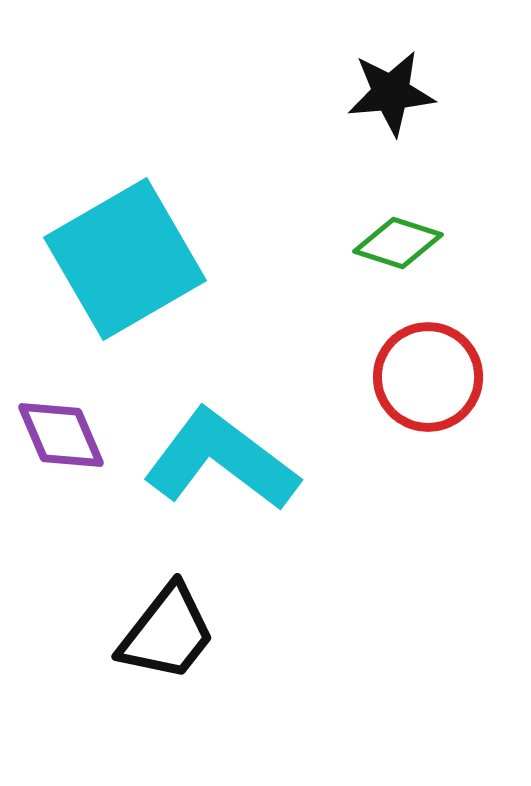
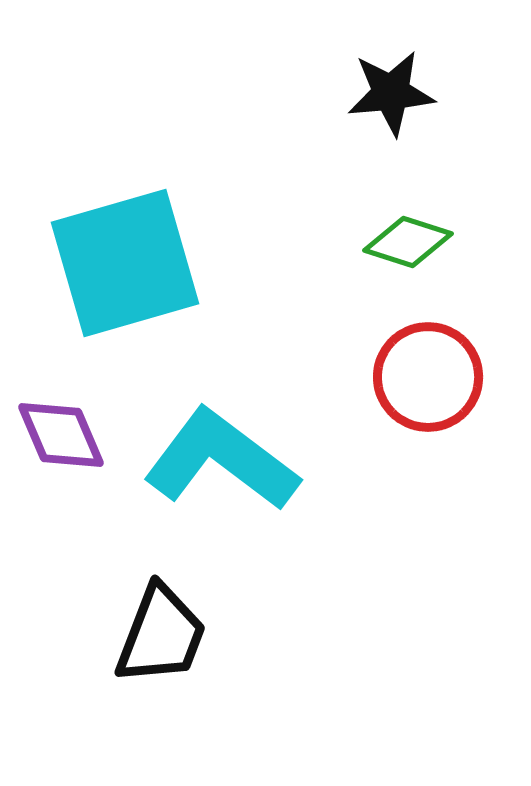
green diamond: moved 10 px right, 1 px up
cyan square: moved 4 px down; rotated 14 degrees clockwise
black trapezoid: moved 6 px left, 2 px down; rotated 17 degrees counterclockwise
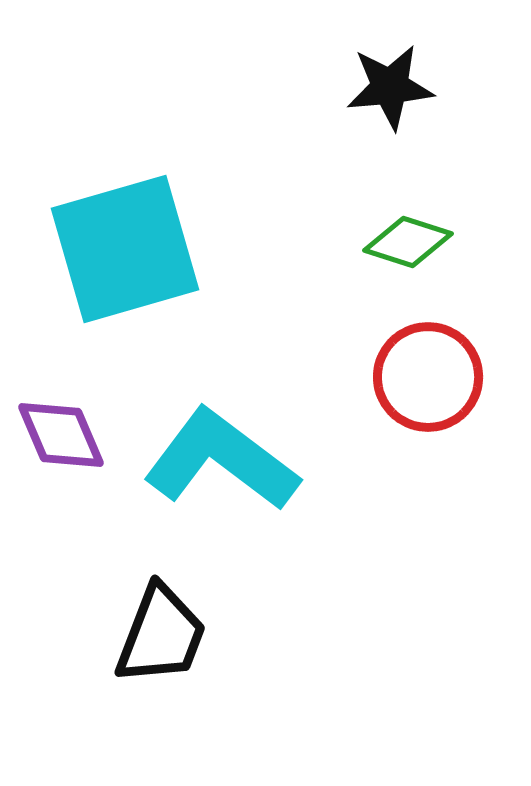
black star: moved 1 px left, 6 px up
cyan square: moved 14 px up
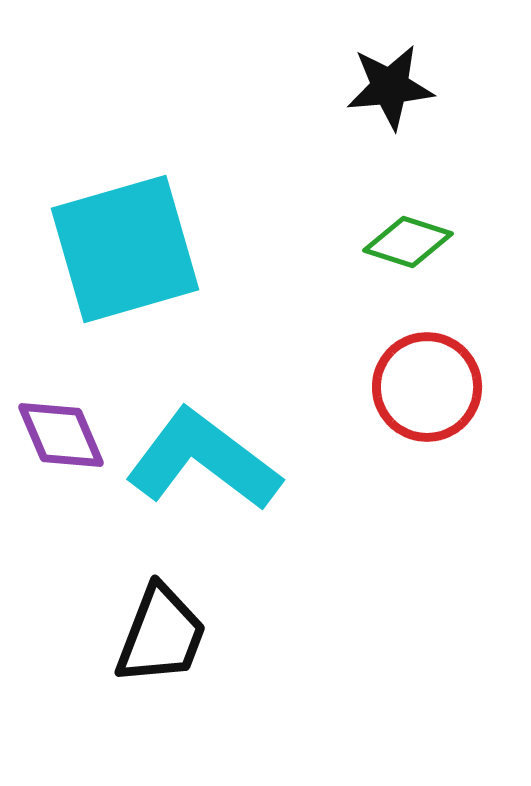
red circle: moved 1 px left, 10 px down
cyan L-shape: moved 18 px left
